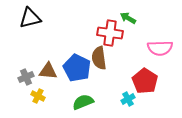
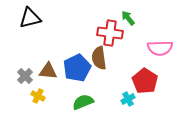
green arrow: rotated 21 degrees clockwise
blue pentagon: rotated 20 degrees clockwise
gray cross: moved 1 px left, 1 px up; rotated 21 degrees counterclockwise
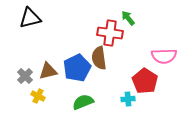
pink semicircle: moved 4 px right, 8 px down
brown triangle: rotated 18 degrees counterclockwise
cyan cross: rotated 24 degrees clockwise
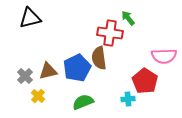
yellow cross: rotated 16 degrees clockwise
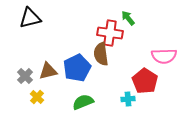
brown semicircle: moved 2 px right, 4 px up
yellow cross: moved 1 px left, 1 px down
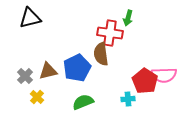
green arrow: rotated 126 degrees counterclockwise
pink semicircle: moved 19 px down
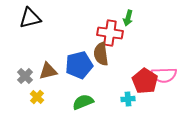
blue pentagon: moved 2 px right, 3 px up; rotated 12 degrees clockwise
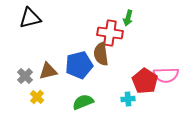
pink semicircle: moved 2 px right
